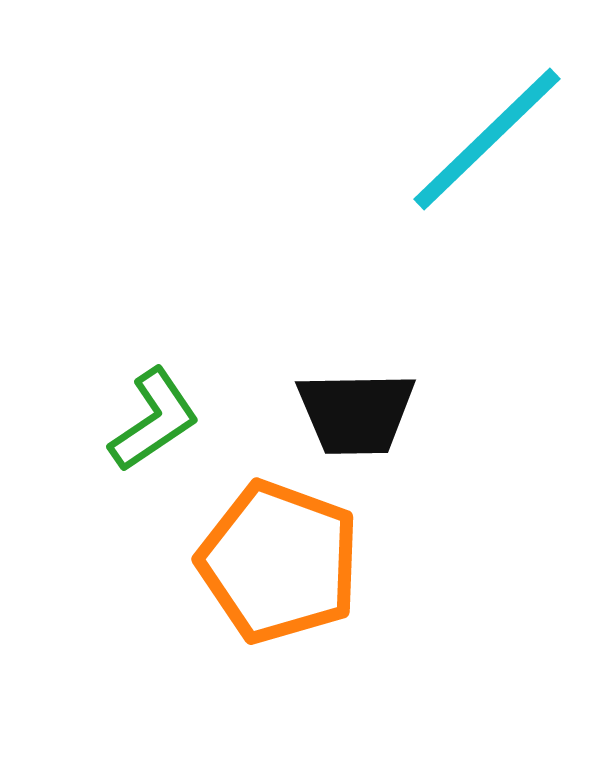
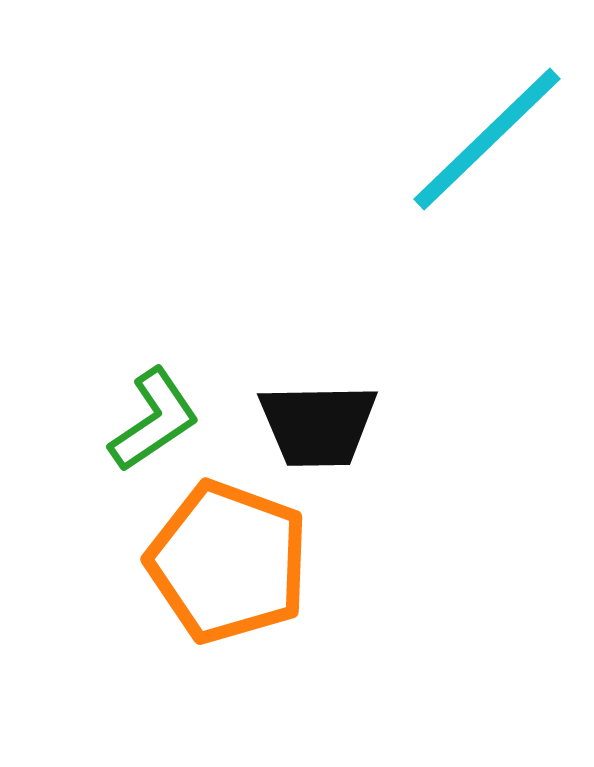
black trapezoid: moved 38 px left, 12 px down
orange pentagon: moved 51 px left
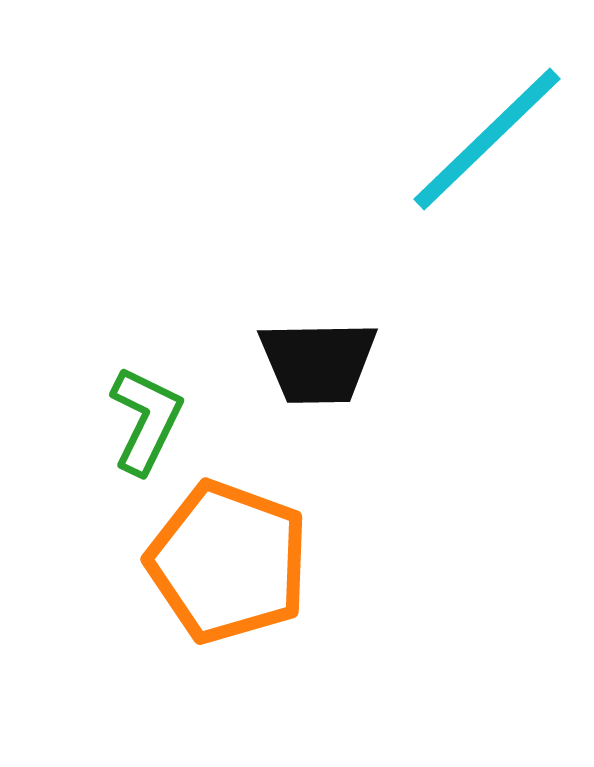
green L-shape: moved 8 px left; rotated 30 degrees counterclockwise
black trapezoid: moved 63 px up
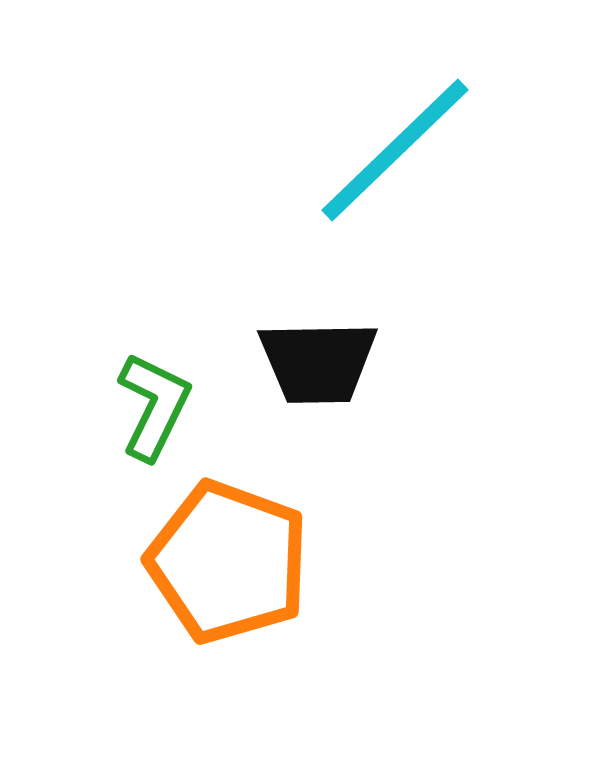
cyan line: moved 92 px left, 11 px down
green L-shape: moved 8 px right, 14 px up
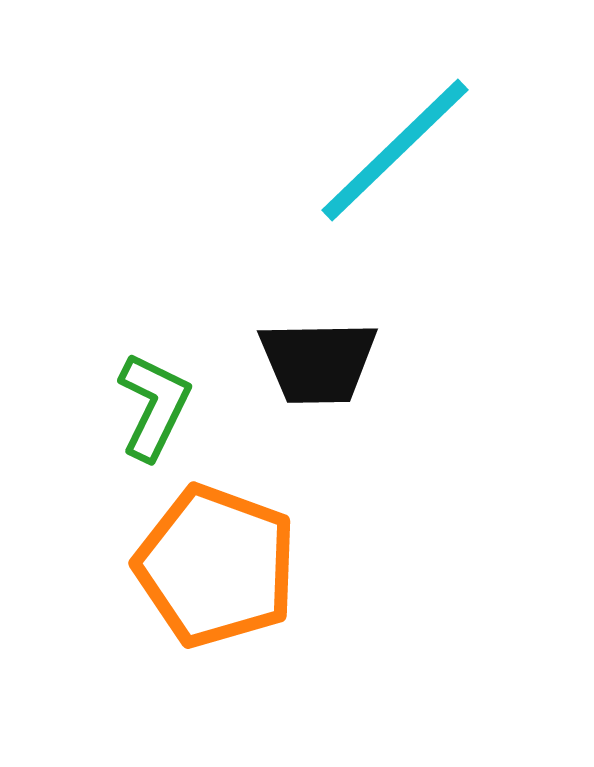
orange pentagon: moved 12 px left, 4 px down
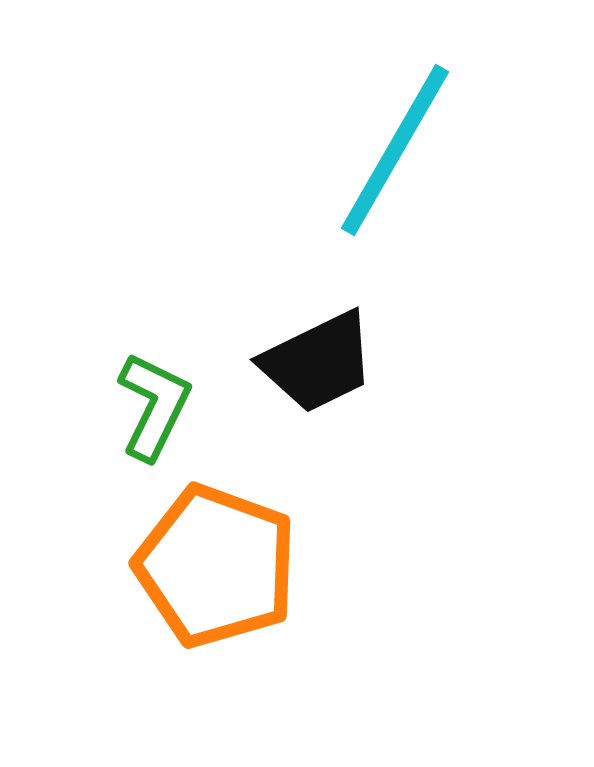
cyan line: rotated 16 degrees counterclockwise
black trapezoid: rotated 25 degrees counterclockwise
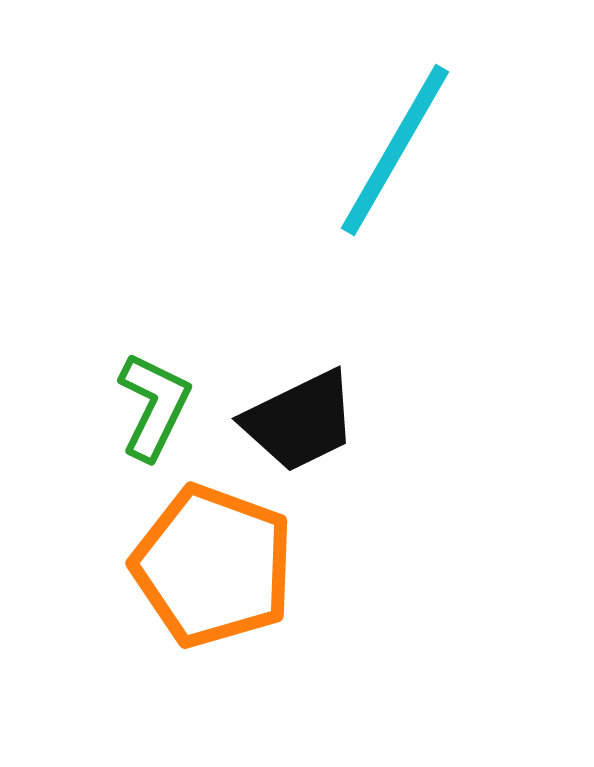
black trapezoid: moved 18 px left, 59 px down
orange pentagon: moved 3 px left
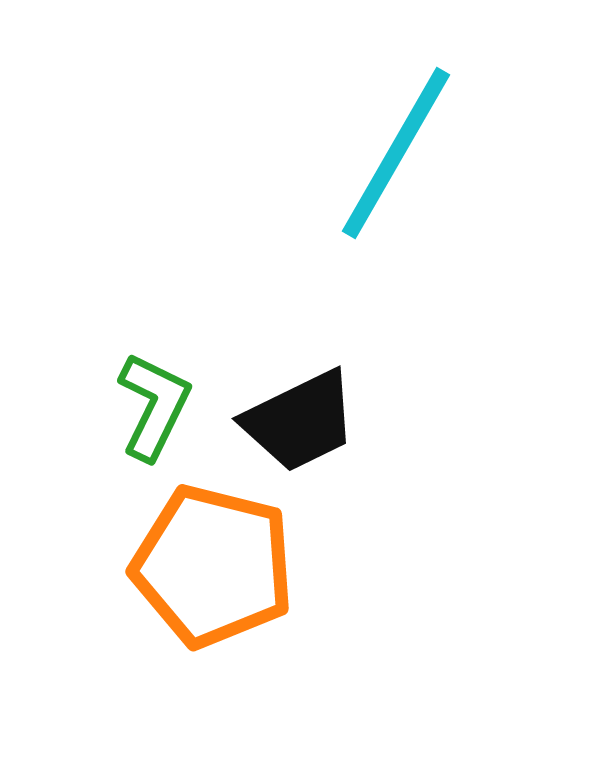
cyan line: moved 1 px right, 3 px down
orange pentagon: rotated 6 degrees counterclockwise
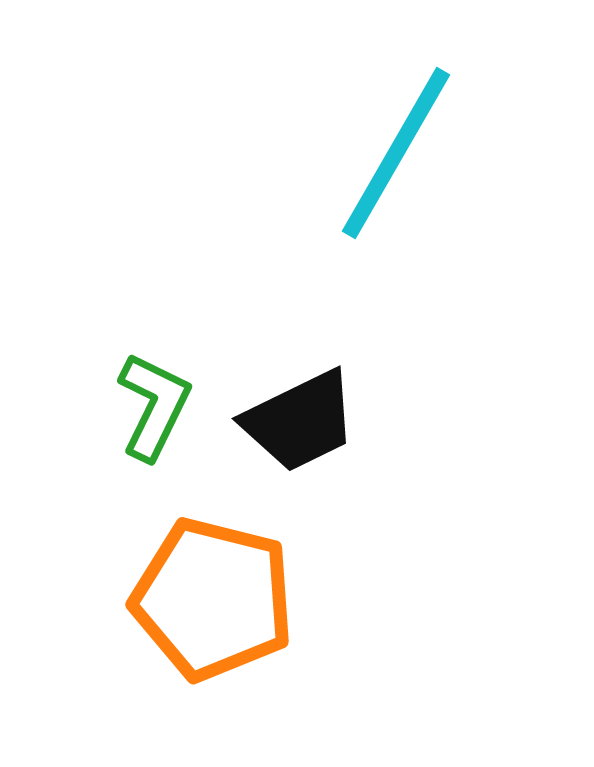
orange pentagon: moved 33 px down
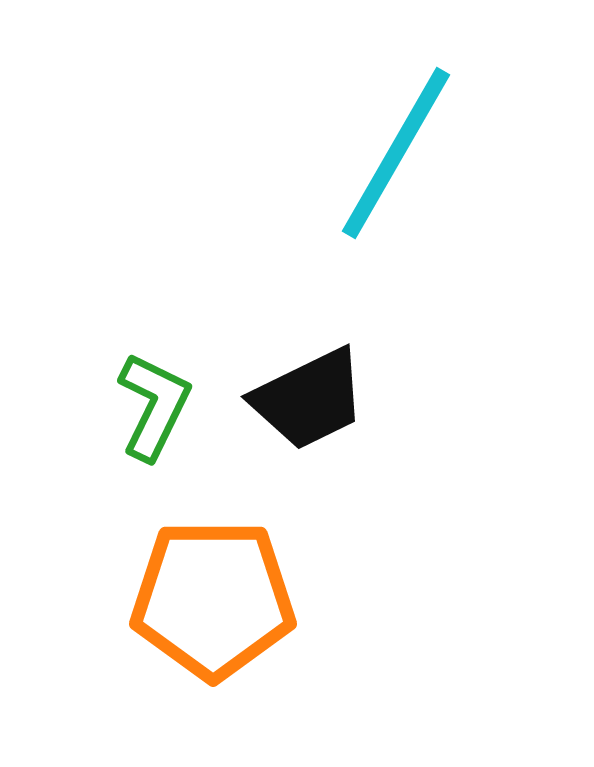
black trapezoid: moved 9 px right, 22 px up
orange pentagon: rotated 14 degrees counterclockwise
